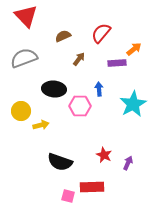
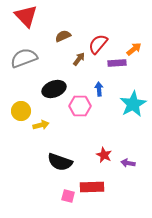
red semicircle: moved 3 px left, 11 px down
black ellipse: rotated 25 degrees counterclockwise
purple arrow: rotated 104 degrees counterclockwise
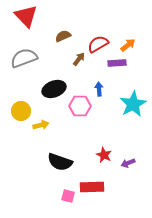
red semicircle: rotated 20 degrees clockwise
orange arrow: moved 6 px left, 4 px up
purple arrow: rotated 32 degrees counterclockwise
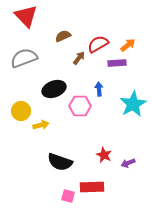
brown arrow: moved 1 px up
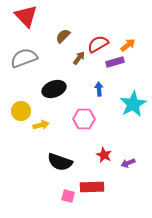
brown semicircle: rotated 21 degrees counterclockwise
purple rectangle: moved 2 px left, 1 px up; rotated 12 degrees counterclockwise
pink hexagon: moved 4 px right, 13 px down
